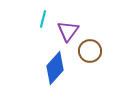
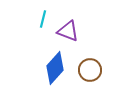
purple triangle: rotated 45 degrees counterclockwise
brown circle: moved 19 px down
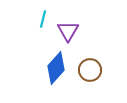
purple triangle: rotated 40 degrees clockwise
blue diamond: moved 1 px right
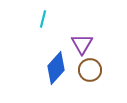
purple triangle: moved 14 px right, 13 px down
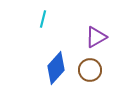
purple triangle: moved 14 px right, 7 px up; rotated 30 degrees clockwise
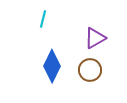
purple triangle: moved 1 px left, 1 px down
blue diamond: moved 4 px left, 2 px up; rotated 16 degrees counterclockwise
